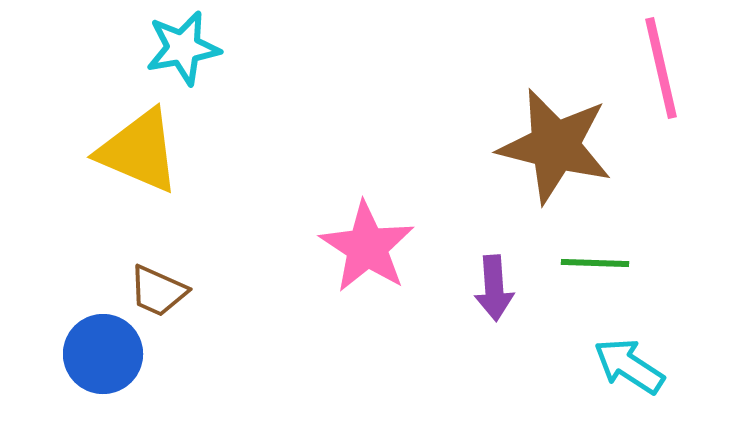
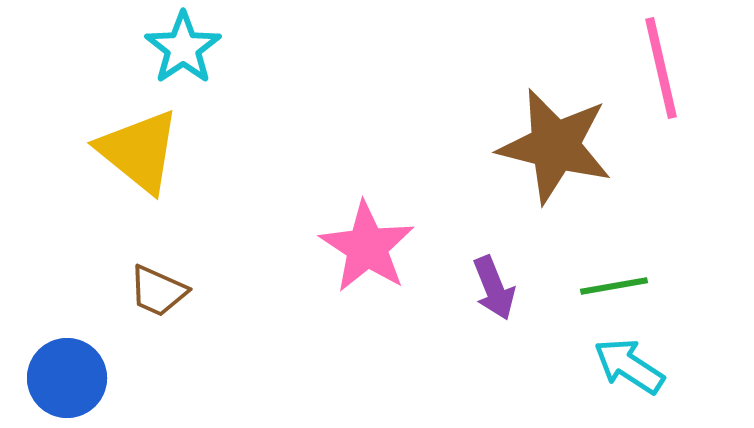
cyan star: rotated 24 degrees counterclockwise
yellow triangle: rotated 16 degrees clockwise
green line: moved 19 px right, 23 px down; rotated 12 degrees counterclockwise
purple arrow: rotated 18 degrees counterclockwise
blue circle: moved 36 px left, 24 px down
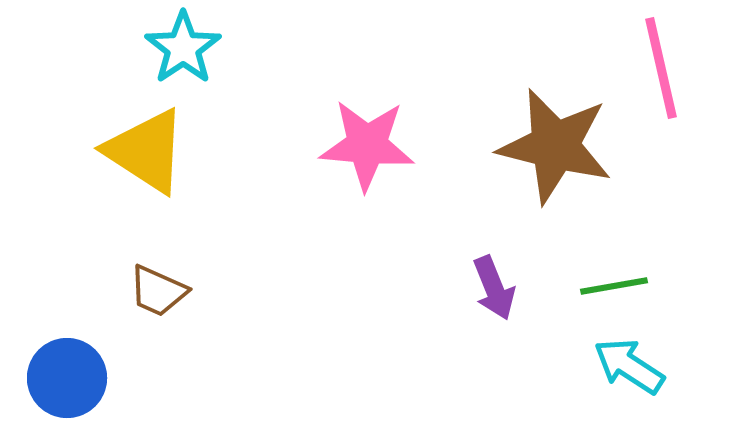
yellow triangle: moved 7 px right; rotated 6 degrees counterclockwise
pink star: moved 102 px up; rotated 28 degrees counterclockwise
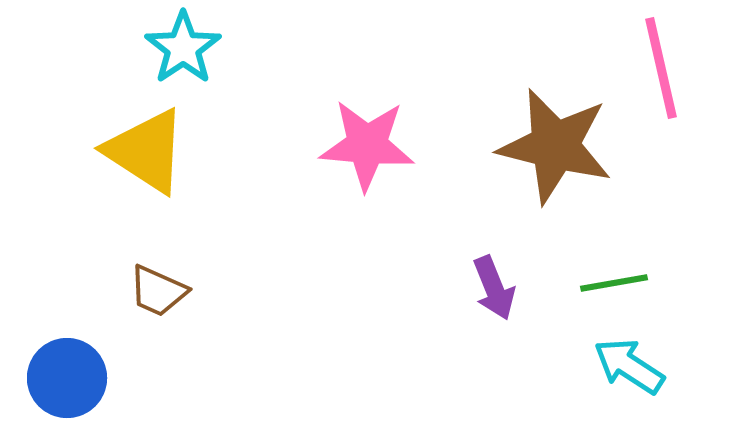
green line: moved 3 px up
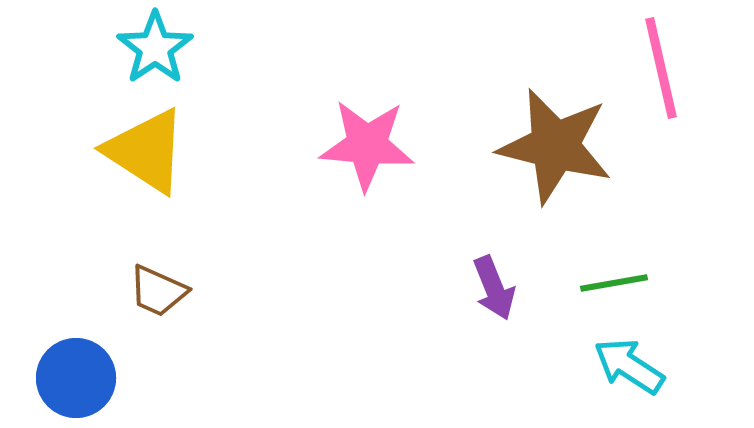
cyan star: moved 28 px left
blue circle: moved 9 px right
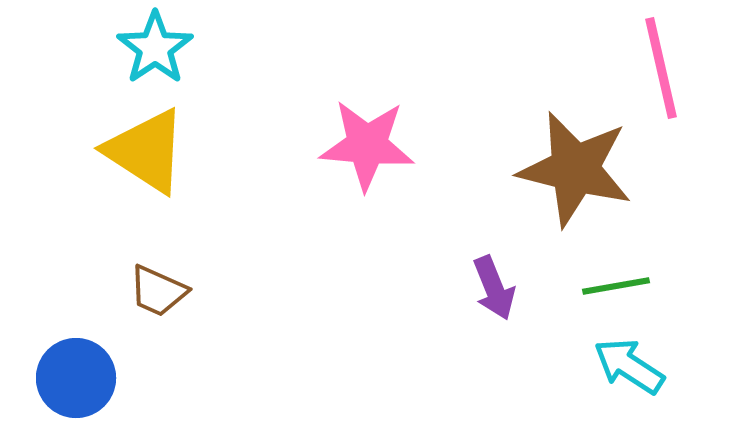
brown star: moved 20 px right, 23 px down
green line: moved 2 px right, 3 px down
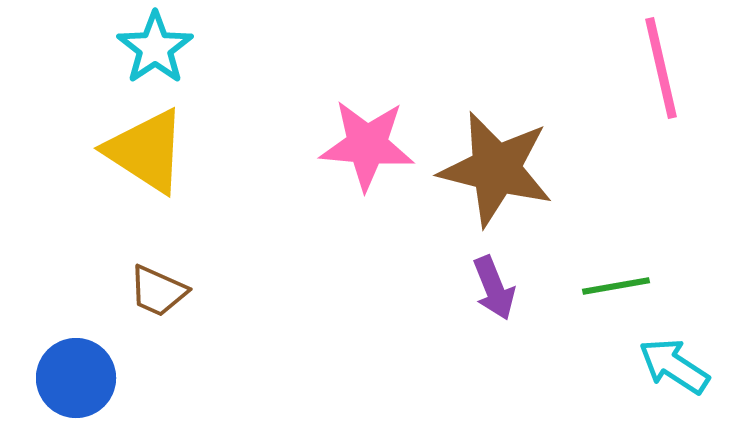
brown star: moved 79 px left
cyan arrow: moved 45 px right
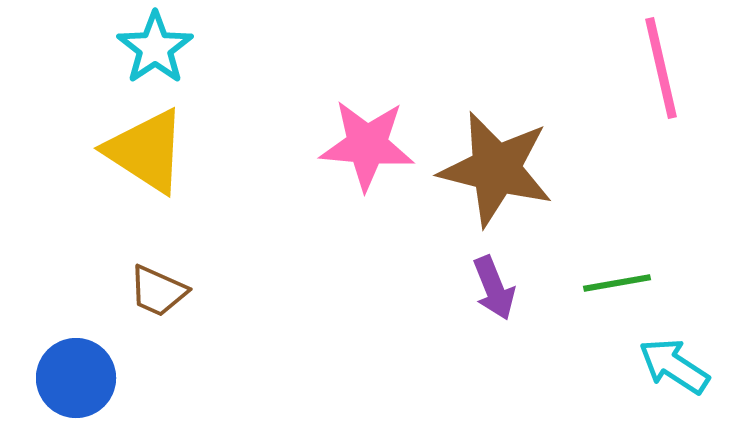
green line: moved 1 px right, 3 px up
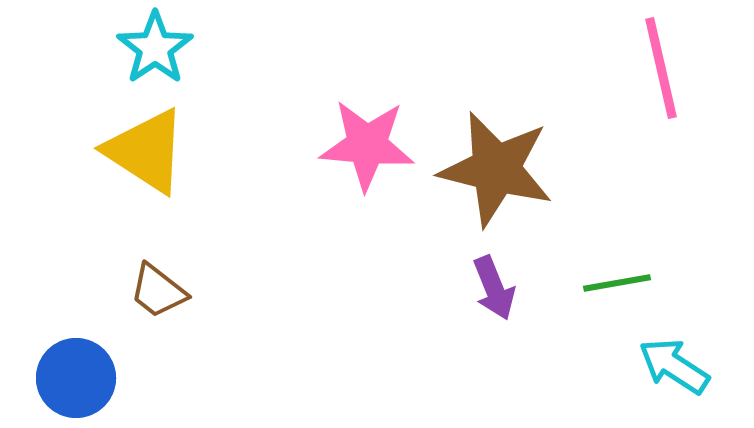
brown trapezoid: rotated 14 degrees clockwise
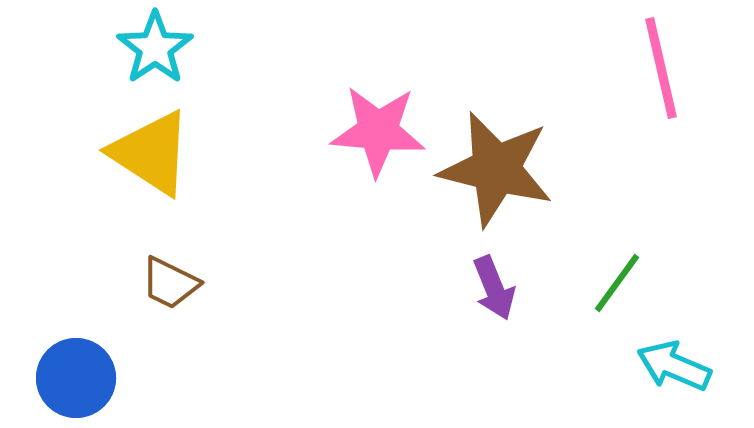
pink star: moved 11 px right, 14 px up
yellow triangle: moved 5 px right, 2 px down
green line: rotated 44 degrees counterclockwise
brown trapezoid: moved 12 px right, 8 px up; rotated 12 degrees counterclockwise
cyan arrow: rotated 10 degrees counterclockwise
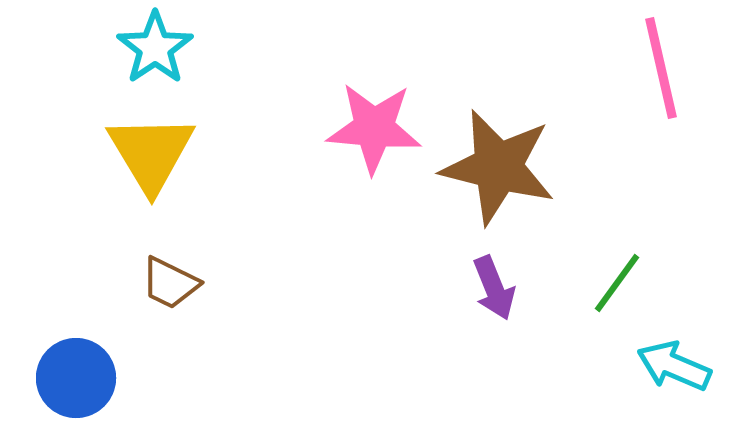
pink star: moved 4 px left, 3 px up
yellow triangle: rotated 26 degrees clockwise
brown star: moved 2 px right, 2 px up
